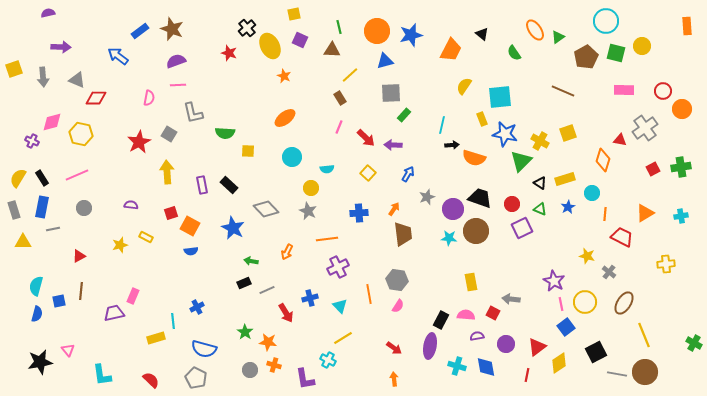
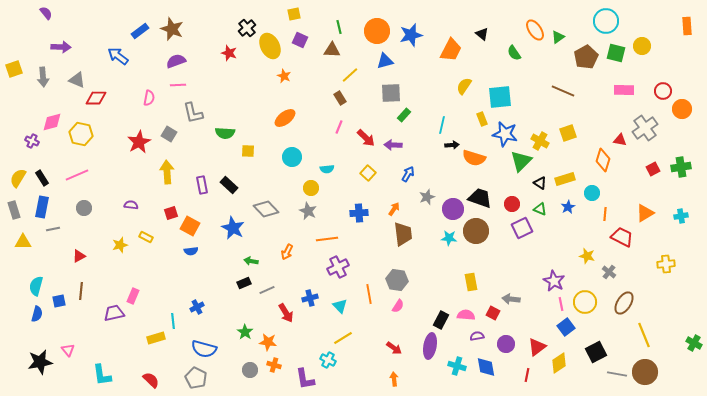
purple semicircle at (48, 13): moved 2 px left; rotated 64 degrees clockwise
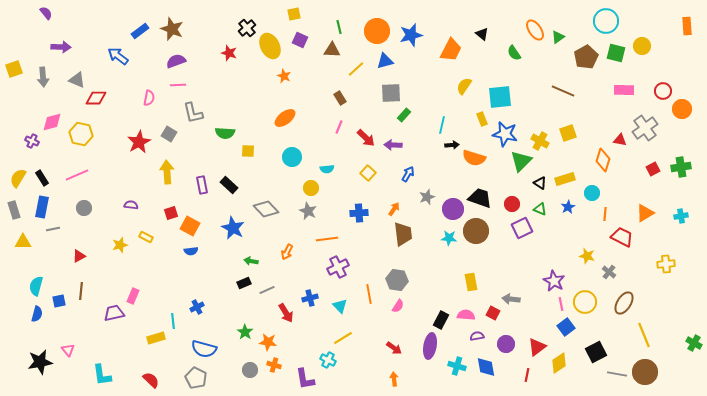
yellow line at (350, 75): moved 6 px right, 6 px up
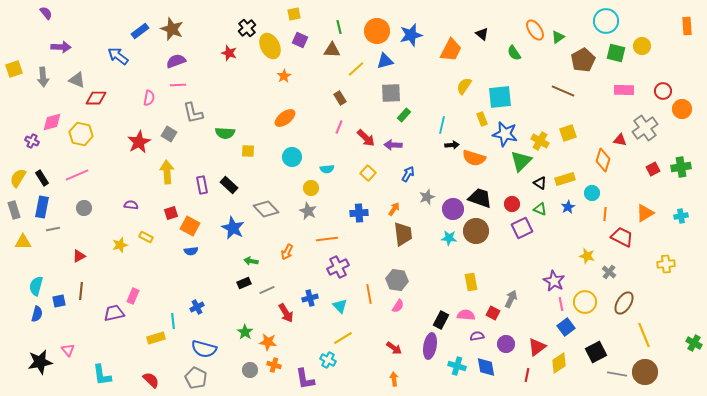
brown pentagon at (586, 57): moved 3 px left, 3 px down
orange star at (284, 76): rotated 16 degrees clockwise
gray arrow at (511, 299): rotated 108 degrees clockwise
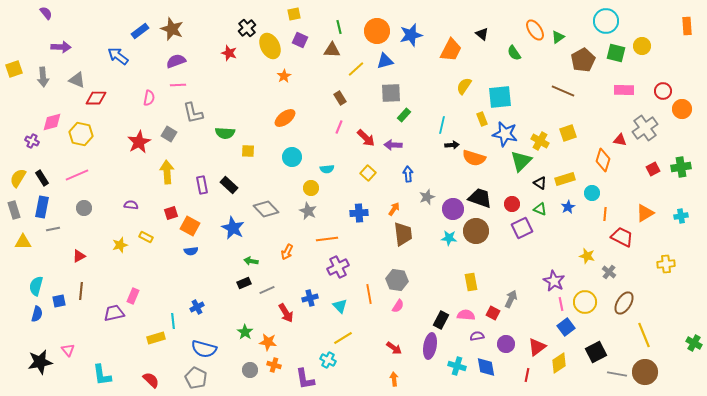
blue arrow at (408, 174): rotated 35 degrees counterclockwise
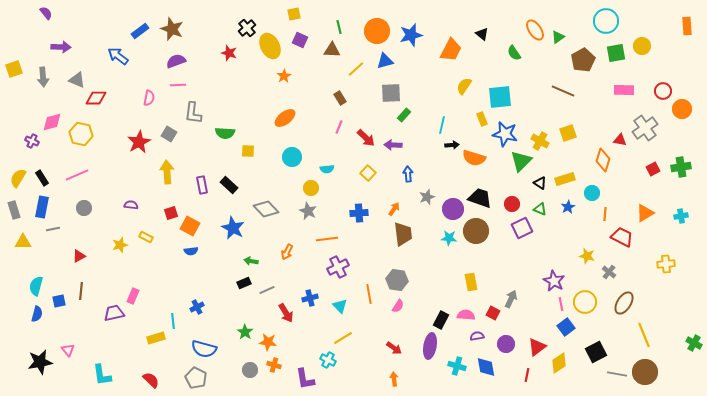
green square at (616, 53): rotated 24 degrees counterclockwise
gray L-shape at (193, 113): rotated 20 degrees clockwise
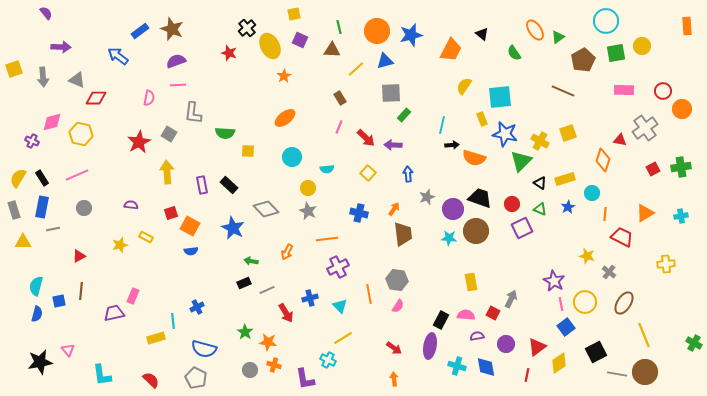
yellow circle at (311, 188): moved 3 px left
blue cross at (359, 213): rotated 18 degrees clockwise
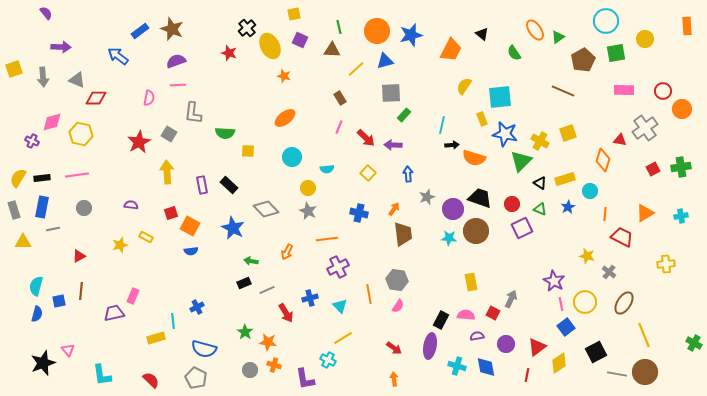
yellow circle at (642, 46): moved 3 px right, 7 px up
orange star at (284, 76): rotated 24 degrees counterclockwise
pink line at (77, 175): rotated 15 degrees clockwise
black rectangle at (42, 178): rotated 63 degrees counterclockwise
cyan circle at (592, 193): moved 2 px left, 2 px up
black star at (40, 362): moved 3 px right, 1 px down; rotated 10 degrees counterclockwise
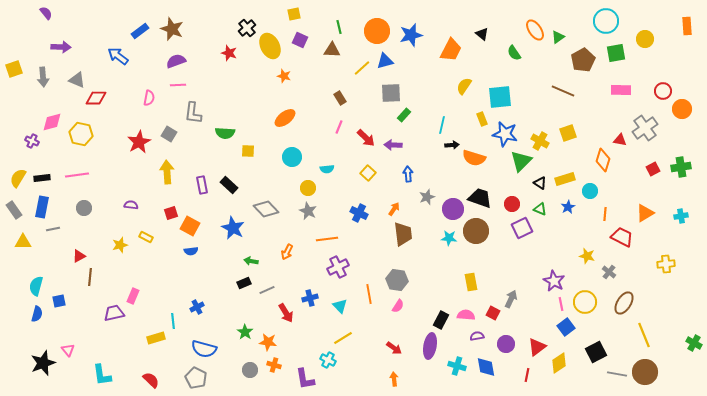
yellow line at (356, 69): moved 6 px right, 1 px up
pink rectangle at (624, 90): moved 3 px left
gray rectangle at (14, 210): rotated 18 degrees counterclockwise
blue cross at (359, 213): rotated 12 degrees clockwise
brown line at (81, 291): moved 9 px right, 14 px up
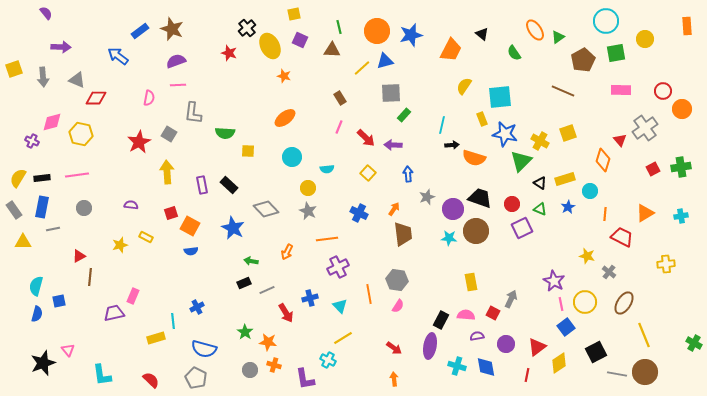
red triangle at (620, 140): rotated 40 degrees clockwise
